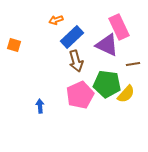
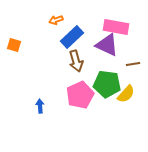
pink rectangle: moved 3 px left; rotated 55 degrees counterclockwise
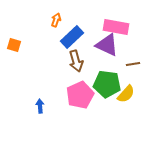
orange arrow: rotated 128 degrees clockwise
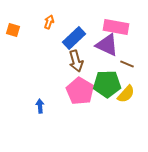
orange arrow: moved 7 px left, 2 px down
blue rectangle: moved 2 px right, 1 px down
orange square: moved 1 px left, 15 px up
brown line: moved 6 px left; rotated 32 degrees clockwise
green pentagon: rotated 8 degrees counterclockwise
pink pentagon: moved 4 px up; rotated 16 degrees counterclockwise
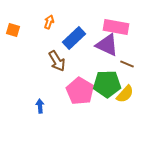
brown arrow: moved 19 px left; rotated 15 degrees counterclockwise
yellow semicircle: moved 1 px left
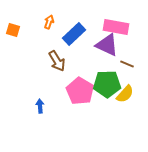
blue rectangle: moved 4 px up
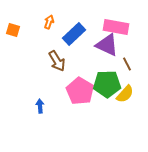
brown line: rotated 40 degrees clockwise
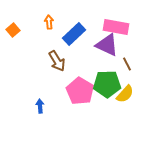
orange arrow: rotated 24 degrees counterclockwise
orange square: rotated 32 degrees clockwise
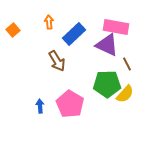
pink pentagon: moved 10 px left, 13 px down
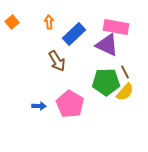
orange square: moved 1 px left, 8 px up
brown line: moved 2 px left, 8 px down
green pentagon: moved 1 px left, 2 px up
yellow semicircle: moved 2 px up
blue arrow: moved 1 px left; rotated 96 degrees clockwise
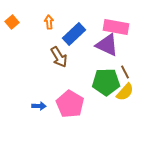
brown arrow: moved 2 px right, 4 px up
